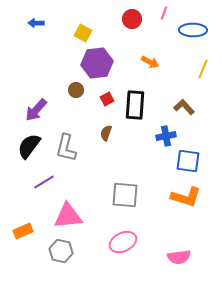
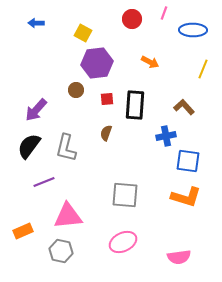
red square: rotated 24 degrees clockwise
purple line: rotated 10 degrees clockwise
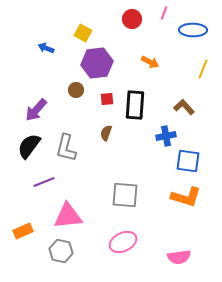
blue arrow: moved 10 px right, 25 px down; rotated 21 degrees clockwise
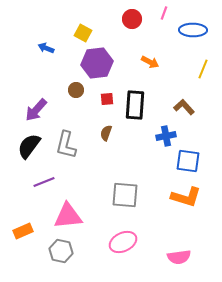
gray L-shape: moved 3 px up
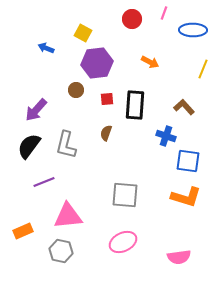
blue cross: rotated 30 degrees clockwise
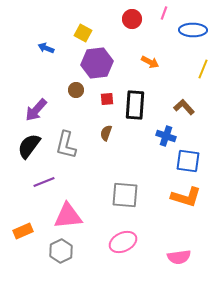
gray hexagon: rotated 20 degrees clockwise
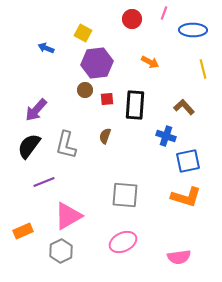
yellow line: rotated 36 degrees counterclockwise
brown circle: moved 9 px right
brown semicircle: moved 1 px left, 3 px down
blue square: rotated 20 degrees counterclockwise
pink triangle: rotated 24 degrees counterclockwise
